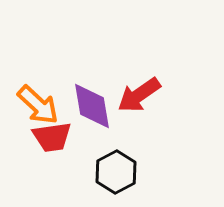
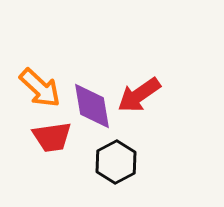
orange arrow: moved 2 px right, 17 px up
black hexagon: moved 10 px up
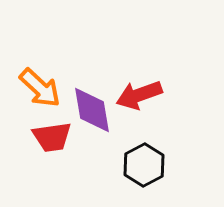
red arrow: rotated 15 degrees clockwise
purple diamond: moved 4 px down
black hexagon: moved 28 px right, 3 px down
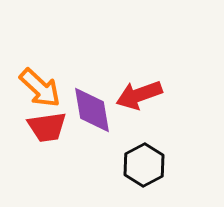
red trapezoid: moved 5 px left, 10 px up
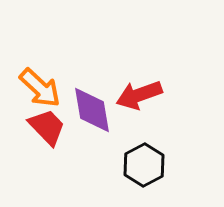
red trapezoid: rotated 126 degrees counterclockwise
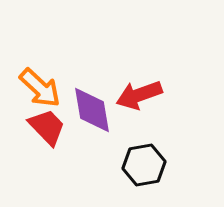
black hexagon: rotated 18 degrees clockwise
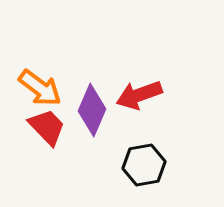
orange arrow: rotated 6 degrees counterclockwise
purple diamond: rotated 33 degrees clockwise
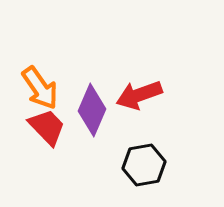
orange arrow: rotated 18 degrees clockwise
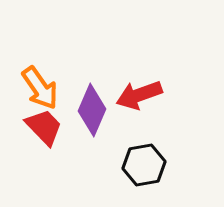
red trapezoid: moved 3 px left
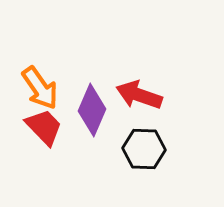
red arrow: rotated 39 degrees clockwise
black hexagon: moved 16 px up; rotated 12 degrees clockwise
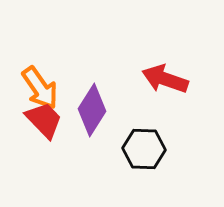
red arrow: moved 26 px right, 16 px up
purple diamond: rotated 9 degrees clockwise
red trapezoid: moved 7 px up
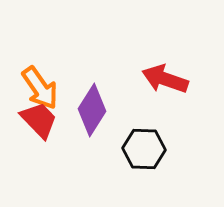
red trapezoid: moved 5 px left
